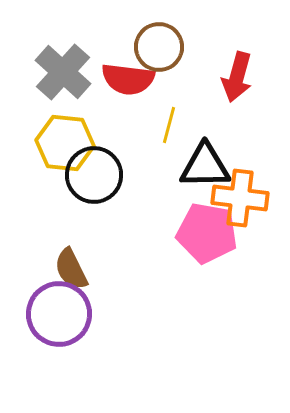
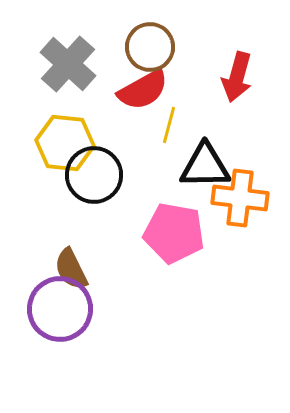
brown circle: moved 9 px left
gray cross: moved 5 px right, 8 px up
red semicircle: moved 15 px right, 11 px down; rotated 36 degrees counterclockwise
pink pentagon: moved 33 px left
purple circle: moved 1 px right, 5 px up
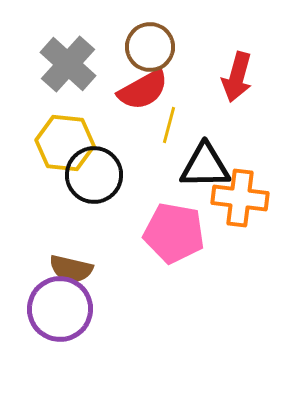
brown semicircle: rotated 51 degrees counterclockwise
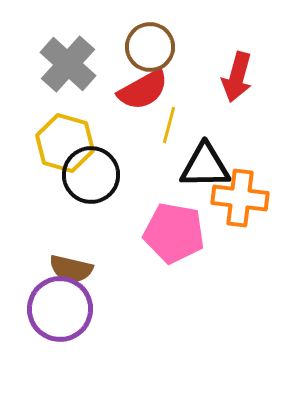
yellow hexagon: rotated 10 degrees clockwise
black circle: moved 3 px left
